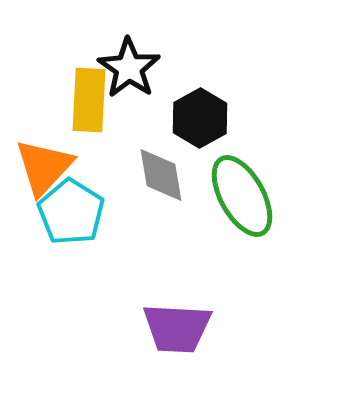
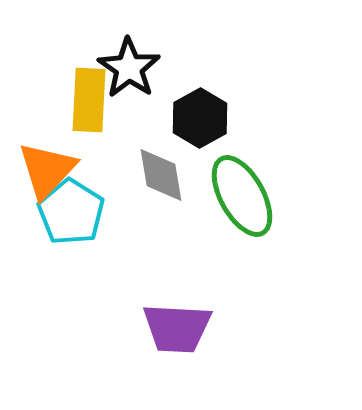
orange triangle: moved 3 px right, 3 px down
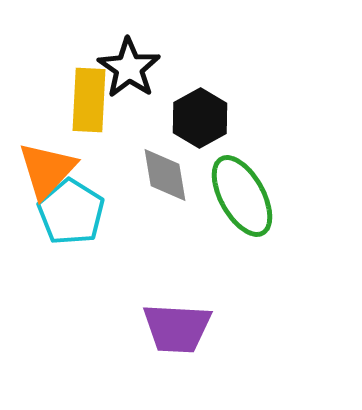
gray diamond: moved 4 px right
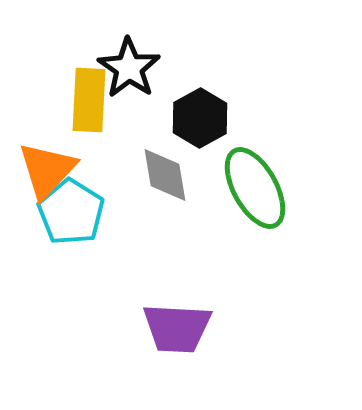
green ellipse: moved 13 px right, 8 px up
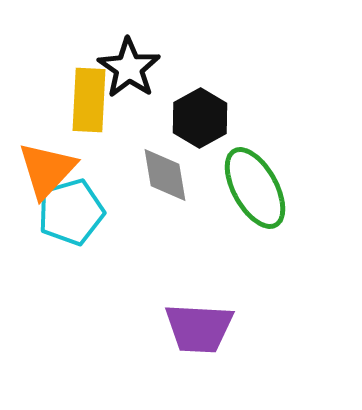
cyan pentagon: rotated 24 degrees clockwise
purple trapezoid: moved 22 px right
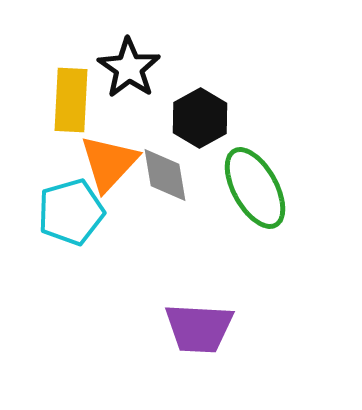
yellow rectangle: moved 18 px left
orange triangle: moved 62 px right, 7 px up
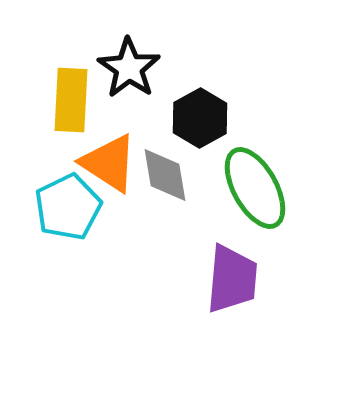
orange triangle: rotated 40 degrees counterclockwise
cyan pentagon: moved 3 px left, 5 px up; rotated 10 degrees counterclockwise
purple trapezoid: moved 33 px right, 49 px up; rotated 88 degrees counterclockwise
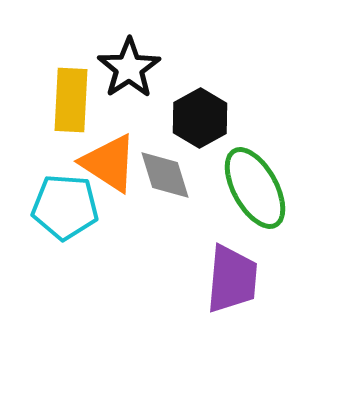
black star: rotated 4 degrees clockwise
gray diamond: rotated 8 degrees counterclockwise
cyan pentagon: moved 3 px left; rotated 30 degrees clockwise
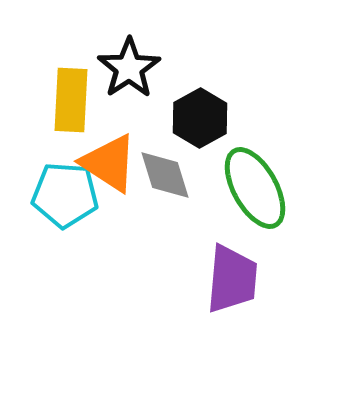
cyan pentagon: moved 12 px up
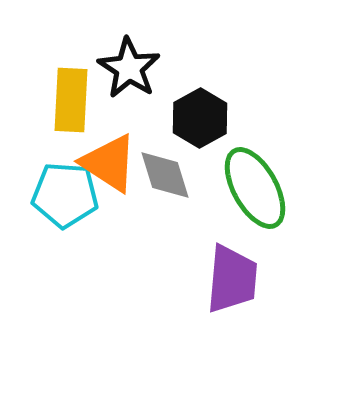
black star: rotated 6 degrees counterclockwise
